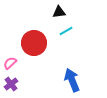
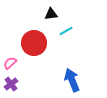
black triangle: moved 8 px left, 2 px down
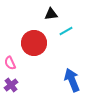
pink semicircle: rotated 72 degrees counterclockwise
purple cross: moved 1 px down
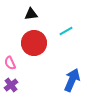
black triangle: moved 20 px left
blue arrow: rotated 45 degrees clockwise
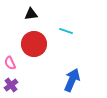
cyan line: rotated 48 degrees clockwise
red circle: moved 1 px down
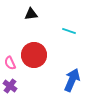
cyan line: moved 3 px right
red circle: moved 11 px down
purple cross: moved 1 px left, 1 px down; rotated 16 degrees counterclockwise
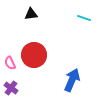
cyan line: moved 15 px right, 13 px up
purple cross: moved 1 px right, 2 px down
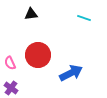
red circle: moved 4 px right
blue arrow: moved 1 px left, 7 px up; rotated 40 degrees clockwise
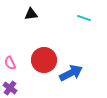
red circle: moved 6 px right, 5 px down
purple cross: moved 1 px left
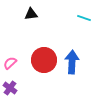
pink semicircle: rotated 72 degrees clockwise
blue arrow: moved 1 px right, 11 px up; rotated 60 degrees counterclockwise
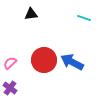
blue arrow: rotated 65 degrees counterclockwise
